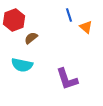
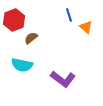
purple L-shape: moved 4 px left; rotated 35 degrees counterclockwise
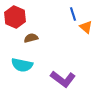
blue line: moved 4 px right, 1 px up
red hexagon: moved 1 px right, 3 px up; rotated 15 degrees counterclockwise
brown semicircle: rotated 24 degrees clockwise
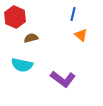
blue line: rotated 32 degrees clockwise
orange triangle: moved 5 px left, 8 px down
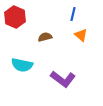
brown semicircle: moved 14 px right, 1 px up
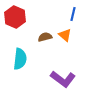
orange triangle: moved 16 px left
cyan semicircle: moved 2 px left, 6 px up; rotated 95 degrees counterclockwise
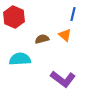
red hexagon: moved 1 px left
brown semicircle: moved 3 px left, 2 px down
cyan semicircle: rotated 100 degrees counterclockwise
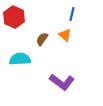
blue line: moved 1 px left
brown semicircle: rotated 40 degrees counterclockwise
purple L-shape: moved 1 px left, 3 px down
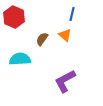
purple L-shape: moved 3 px right, 1 px up; rotated 115 degrees clockwise
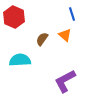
blue line: rotated 32 degrees counterclockwise
cyan semicircle: moved 1 px down
